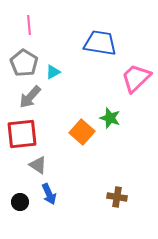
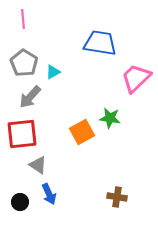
pink line: moved 6 px left, 6 px up
green star: rotated 10 degrees counterclockwise
orange square: rotated 20 degrees clockwise
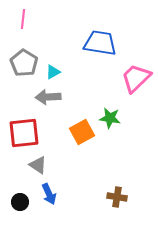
pink line: rotated 12 degrees clockwise
gray arrow: moved 18 px right; rotated 45 degrees clockwise
red square: moved 2 px right, 1 px up
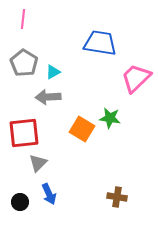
orange square: moved 3 px up; rotated 30 degrees counterclockwise
gray triangle: moved 2 px up; rotated 42 degrees clockwise
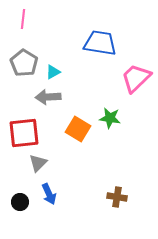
orange square: moved 4 px left
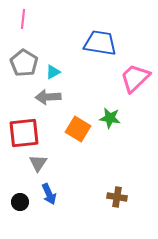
pink trapezoid: moved 1 px left
gray triangle: rotated 12 degrees counterclockwise
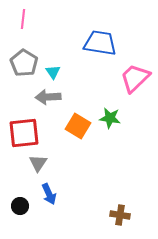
cyan triangle: rotated 35 degrees counterclockwise
orange square: moved 3 px up
brown cross: moved 3 px right, 18 px down
black circle: moved 4 px down
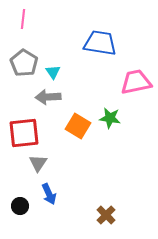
pink trapezoid: moved 1 px right, 4 px down; rotated 32 degrees clockwise
brown cross: moved 14 px left; rotated 36 degrees clockwise
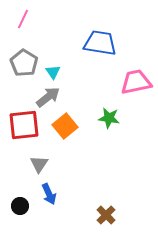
pink line: rotated 18 degrees clockwise
gray arrow: rotated 145 degrees clockwise
green star: moved 1 px left
orange square: moved 13 px left; rotated 20 degrees clockwise
red square: moved 8 px up
gray triangle: moved 1 px right, 1 px down
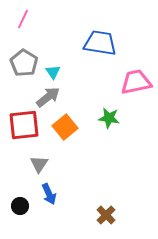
orange square: moved 1 px down
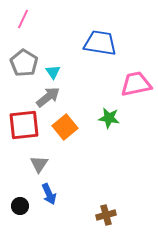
pink trapezoid: moved 2 px down
brown cross: rotated 30 degrees clockwise
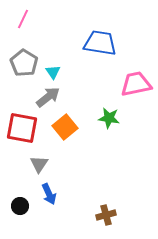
red square: moved 2 px left, 3 px down; rotated 16 degrees clockwise
